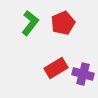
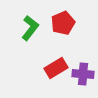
green L-shape: moved 5 px down
purple cross: rotated 10 degrees counterclockwise
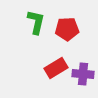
red pentagon: moved 4 px right, 6 px down; rotated 20 degrees clockwise
green L-shape: moved 6 px right, 6 px up; rotated 25 degrees counterclockwise
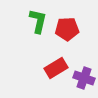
green L-shape: moved 2 px right, 1 px up
purple cross: moved 1 px right, 4 px down; rotated 15 degrees clockwise
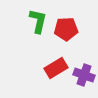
red pentagon: moved 1 px left
purple cross: moved 3 px up
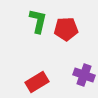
red rectangle: moved 19 px left, 14 px down
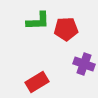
green L-shape: rotated 75 degrees clockwise
purple cross: moved 11 px up
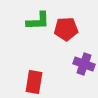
red rectangle: moved 3 px left; rotated 50 degrees counterclockwise
